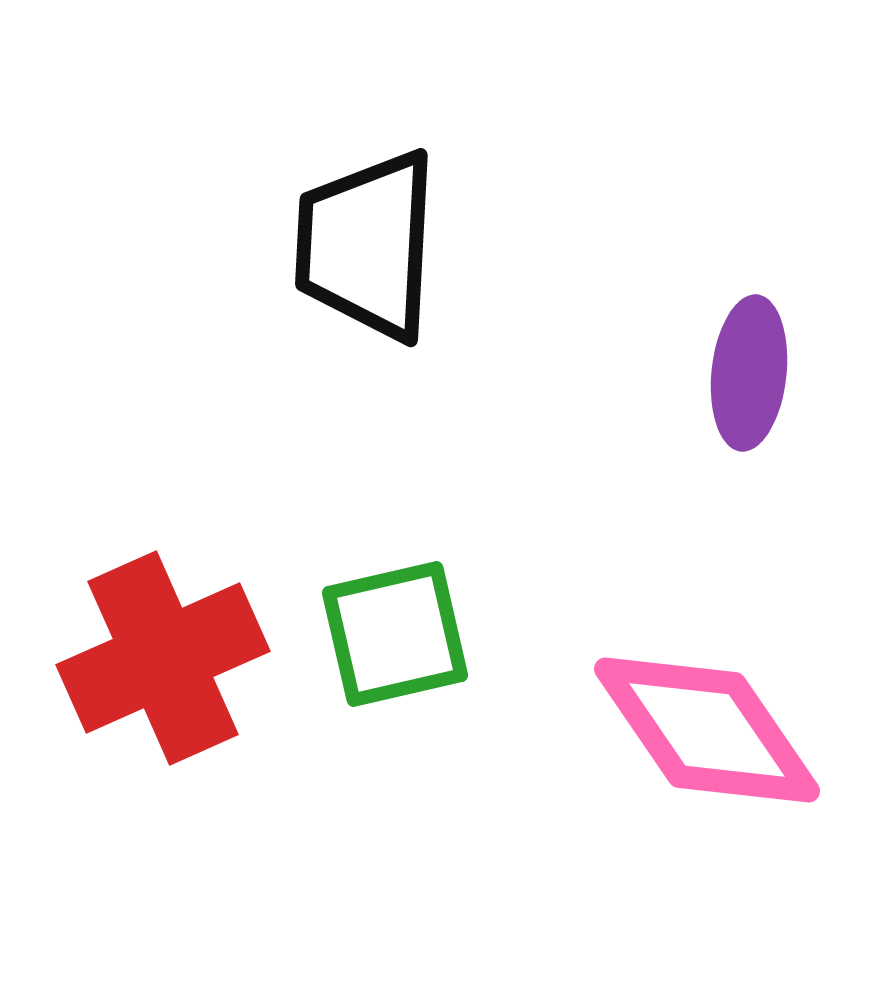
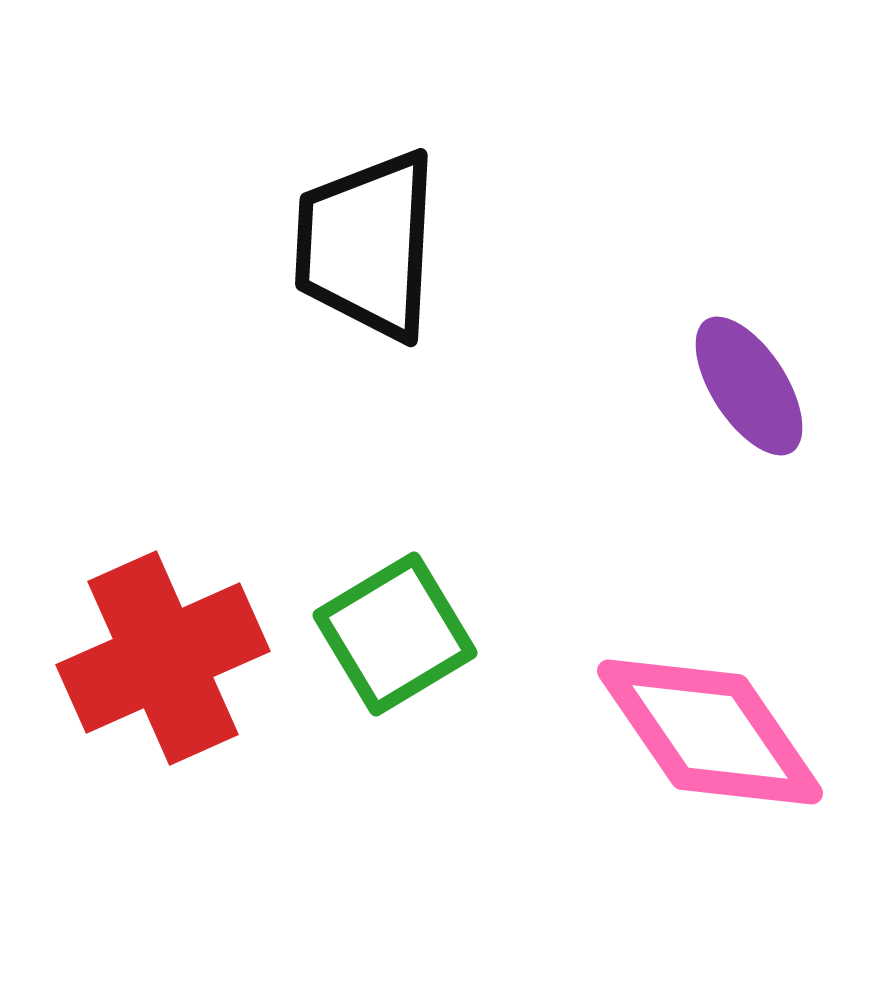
purple ellipse: moved 13 px down; rotated 39 degrees counterclockwise
green square: rotated 18 degrees counterclockwise
pink diamond: moved 3 px right, 2 px down
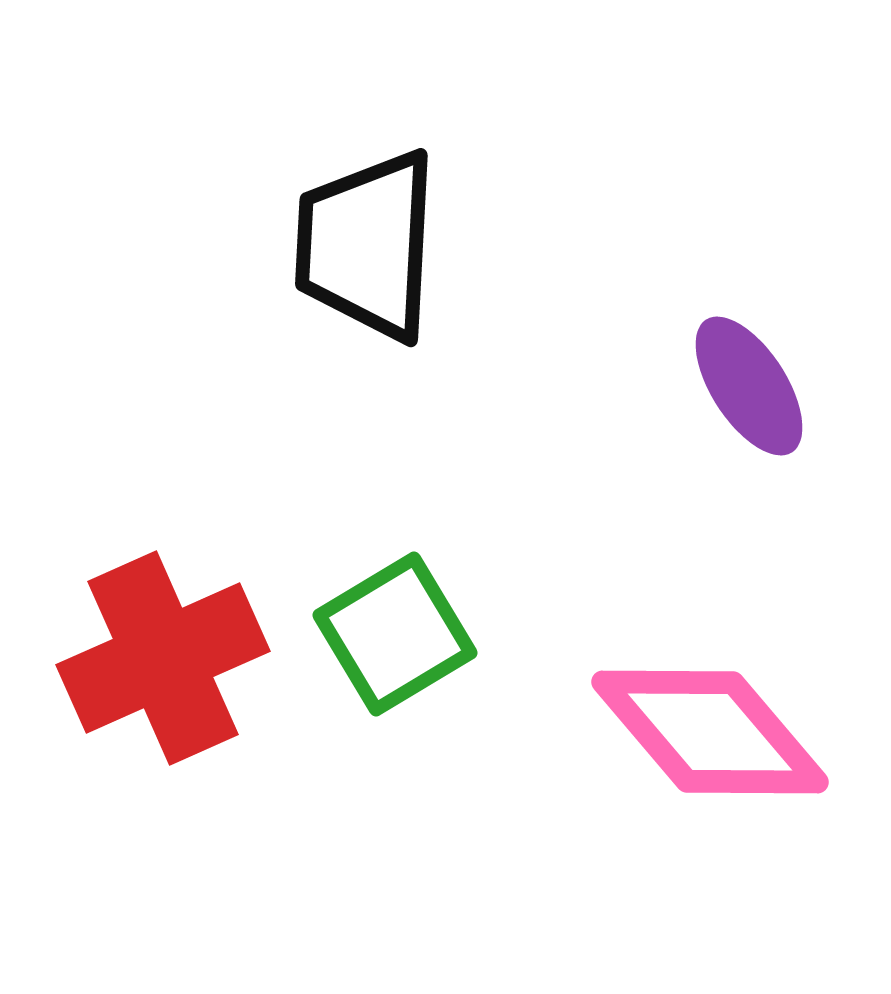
pink diamond: rotated 6 degrees counterclockwise
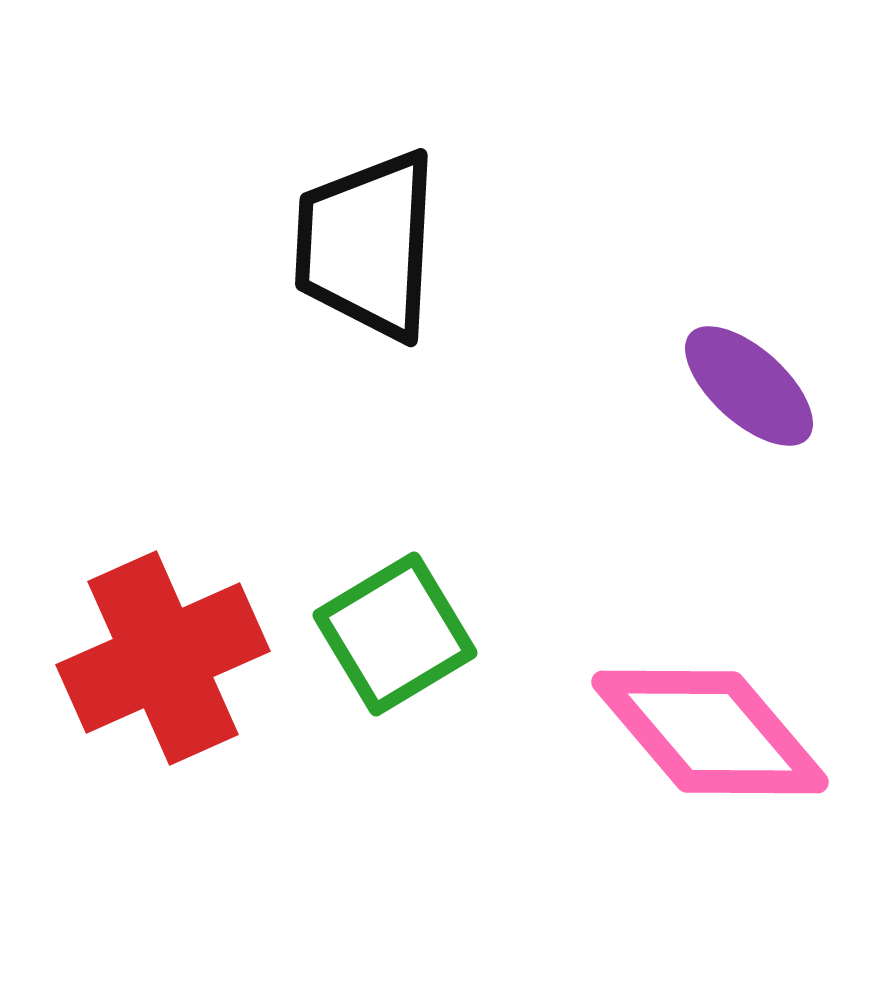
purple ellipse: rotated 15 degrees counterclockwise
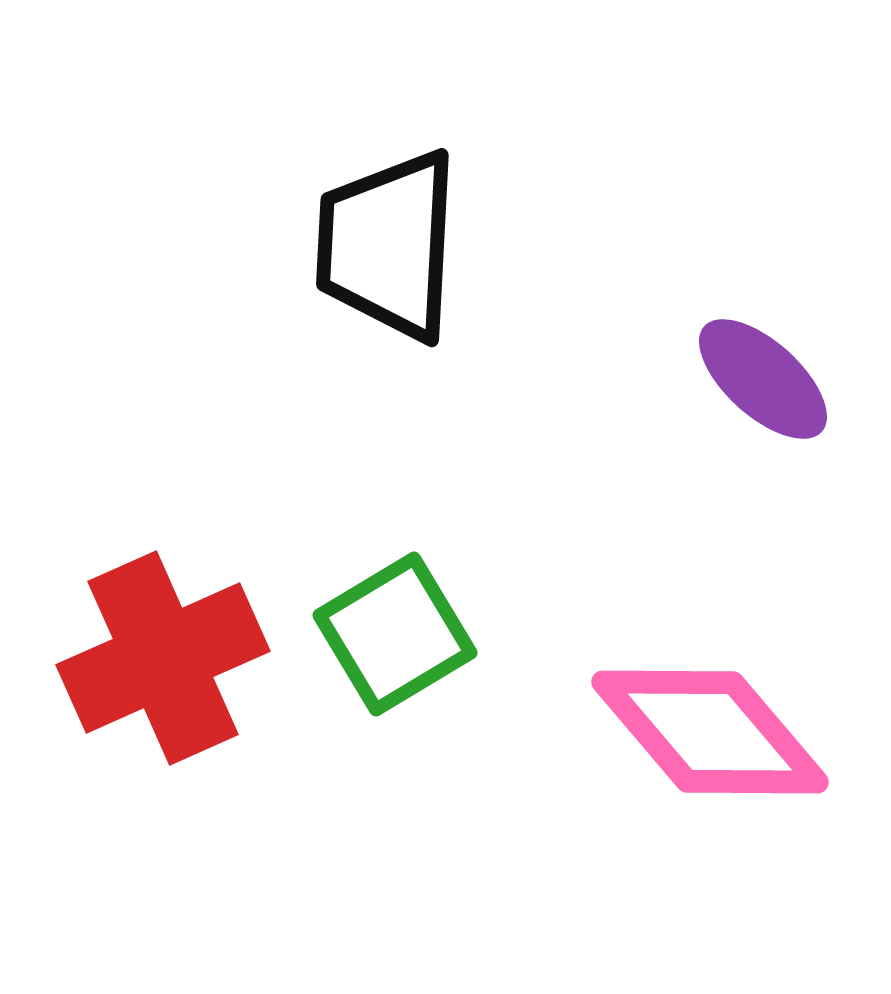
black trapezoid: moved 21 px right
purple ellipse: moved 14 px right, 7 px up
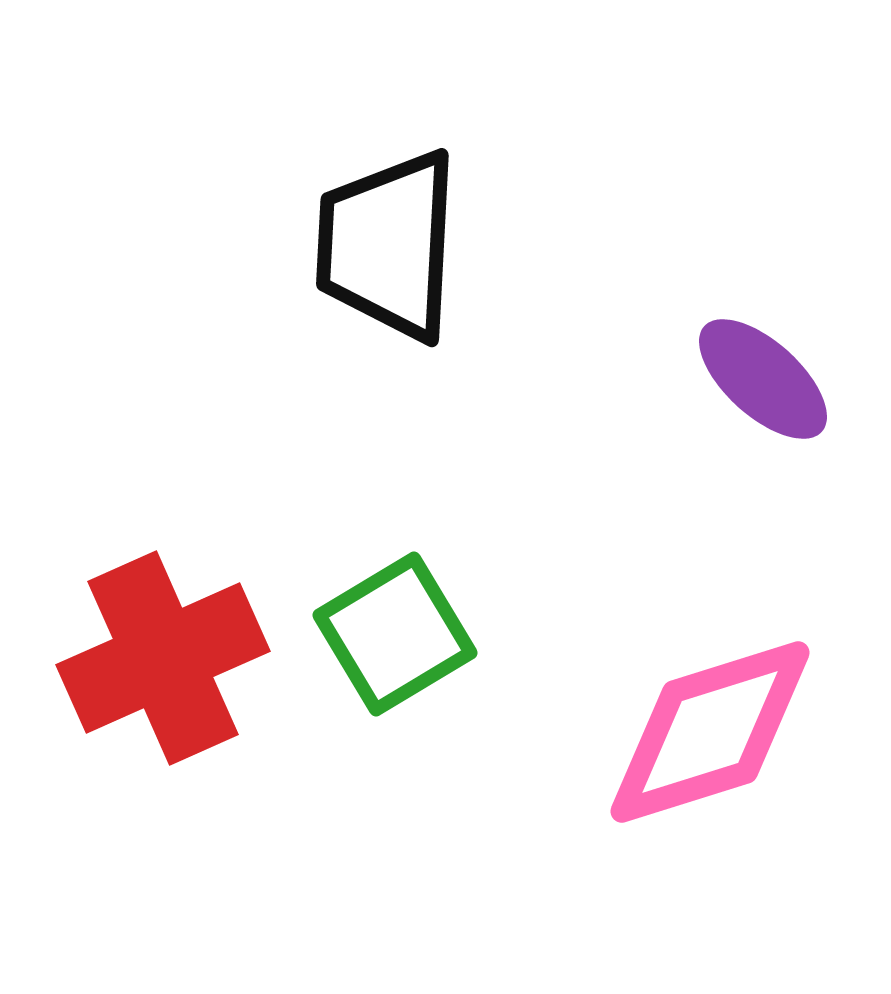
pink diamond: rotated 67 degrees counterclockwise
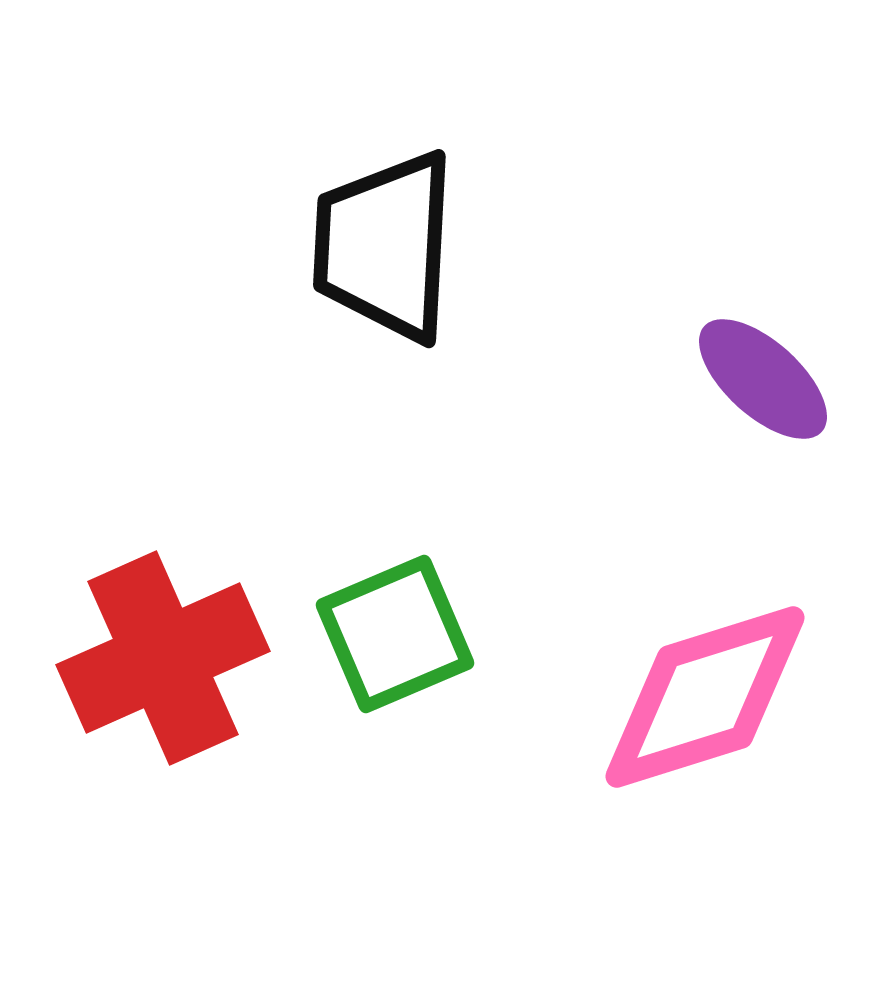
black trapezoid: moved 3 px left, 1 px down
green square: rotated 8 degrees clockwise
pink diamond: moved 5 px left, 35 px up
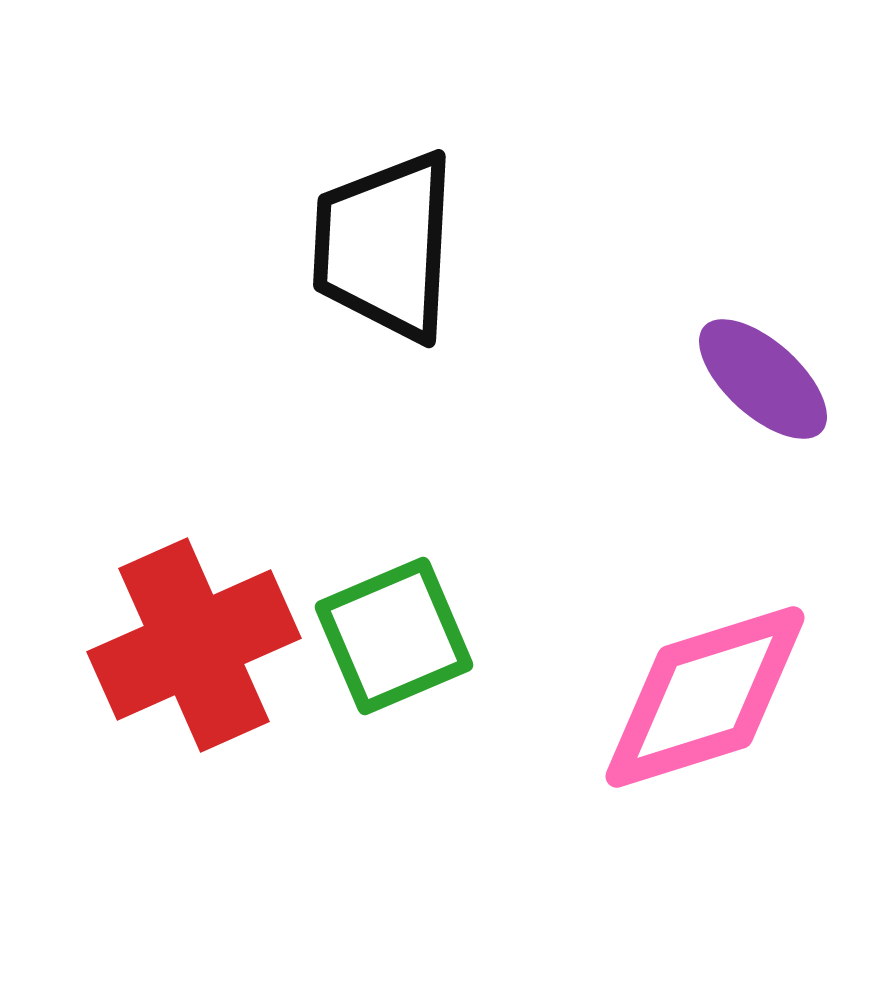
green square: moved 1 px left, 2 px down
red cross: moved 31 px right, 13 px up
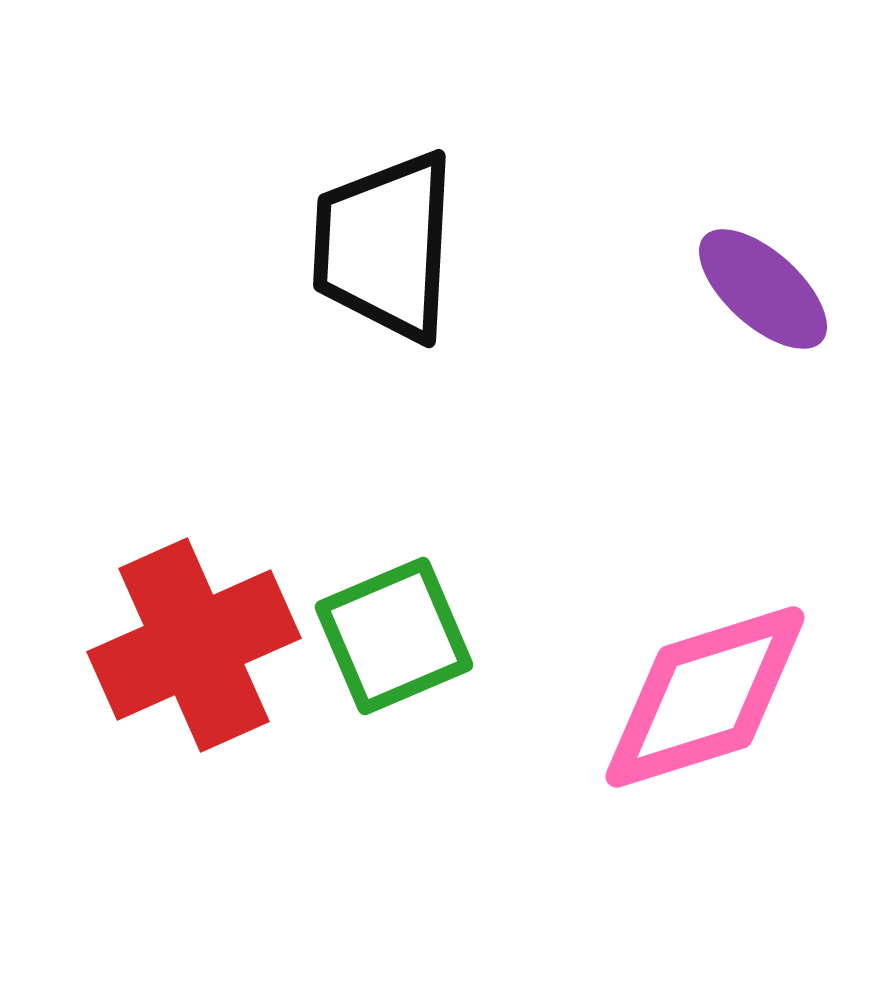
purple ellipse: moved 90 px up
